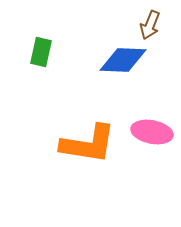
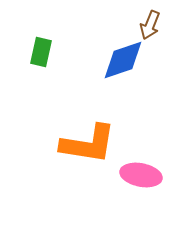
blue diamond: rotated 21 degrees counterclockwise
pink ellipse: moved 11 px left, 43 px down
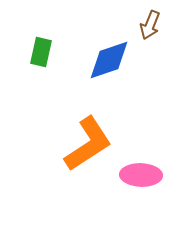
blue diamond: moved 14 px left
orange L-shape: rotated 42 degrees counterclockwise
pink ellipse: rotated 9 degrees counterclockwise
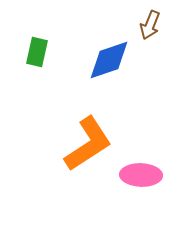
green rectangle: moved 4 px left
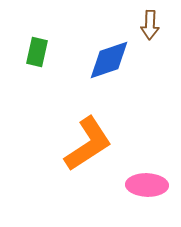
brown arrow: rotated 20 degrees counterclockwise
pink ellipse: moved 6 px right, 10 px down
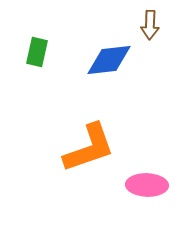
blue diamond: rotated 12 degrees clockwise
orange L-shape: moved 1 px right, 4 px down; rotated 14 degrees clockwise
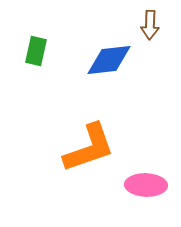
green rectangle: moved 1 px left, 1 px up
pink ellipse: moved 1 px left
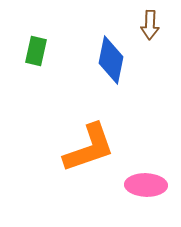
blue diamond: moved 2 px right; rotated 72 degrees counterclockwise
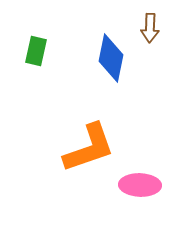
brown arrow: moved 3 px down
blue diamond: moved 2 px up
pink ellipse: moved 6 px left
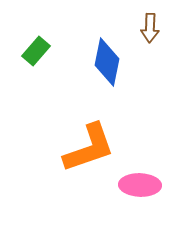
green rectangle: rotated 28 degrees clockwise
blue diamond: moved 4 px left, 4 px down
